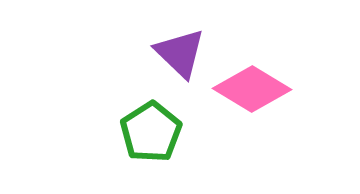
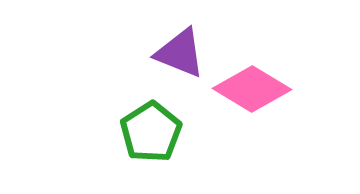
purple triangle: rotated 22 degrees counterclockwise
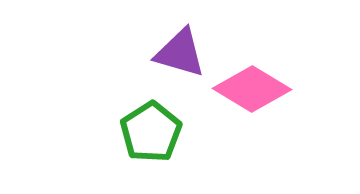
purple triangle: rotated 6 degrees counterclockwise
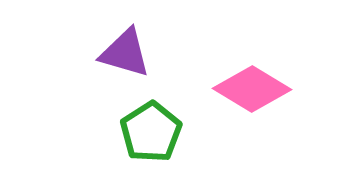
purple triangle: moved 55 px left
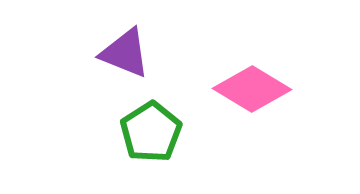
purple triangle: rotated 6 degrees clockwise
